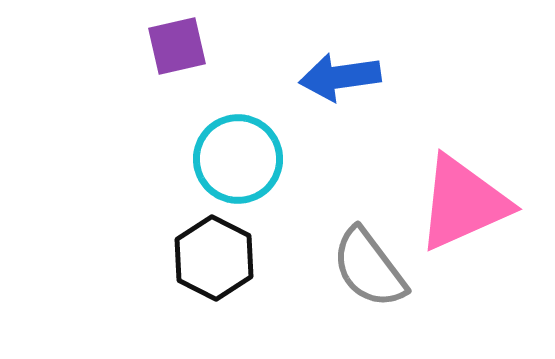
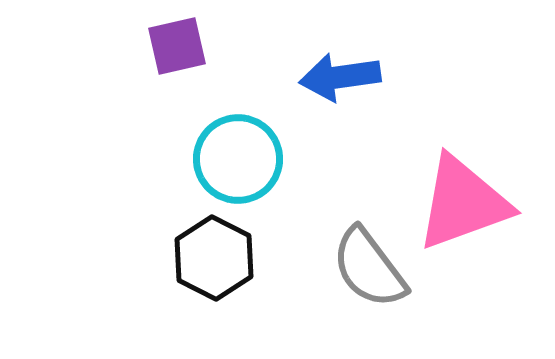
pink triangle: rotated 4 degrees clockwise
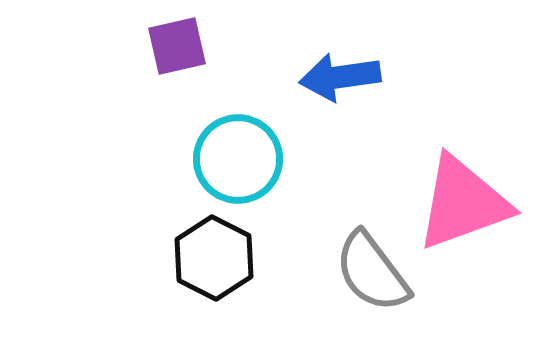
gray semicircle: moved 3 px right, 4 px down
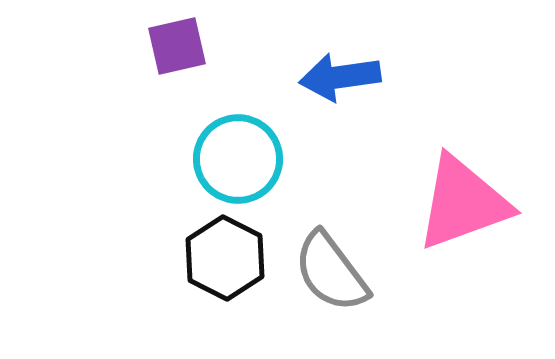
black hexagon: moved 11 px right
gray semicircle: moved 41 px left
